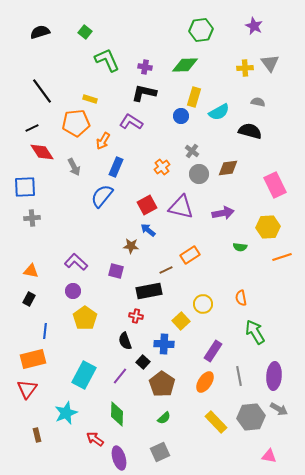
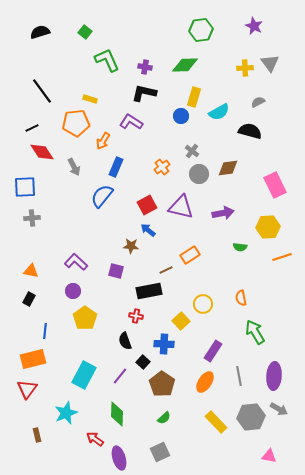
gray semicircle at (258, 102): rotated 40 degrees counterclockwise
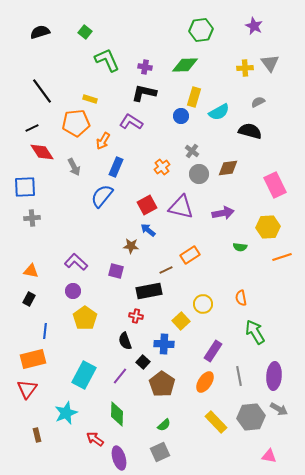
green semicircle at (164, 418): moved 7 px down
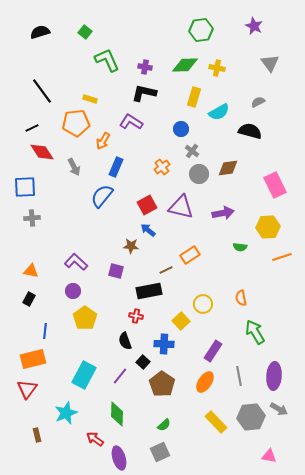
yellow cross at (245, 68): moved 28 px left; rotated 14 degrees clockwise
blue circle at (181, 116): moved 13 px down
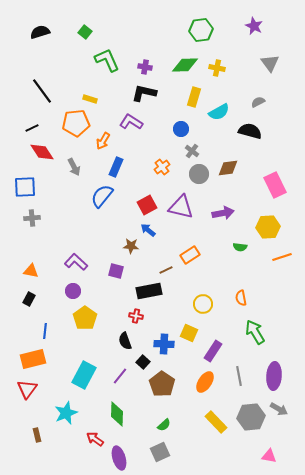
yellow square at (181, 321): moved 8 px right, 12 px down; rotated 24 degrees counterclockwise
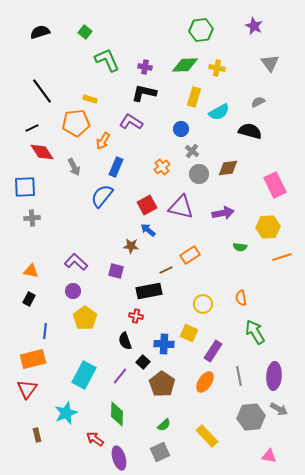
yellow rectangle at (216, 422): moved 9 px left, 14 px down
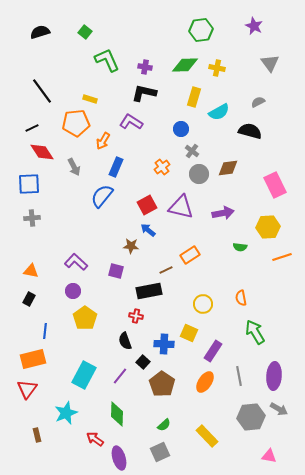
blue square at (25, 187): moved 4 px right, 3 px up
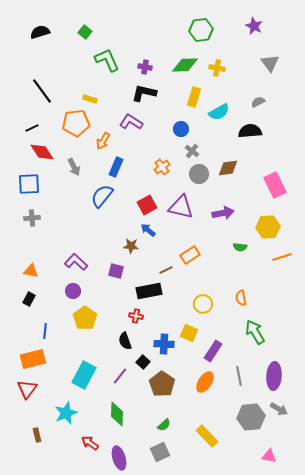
black semicircle at (250, 131): rotated 20 degrees counterclockwise
red arrow at (95, 439): moved 5 px left, 4 px down
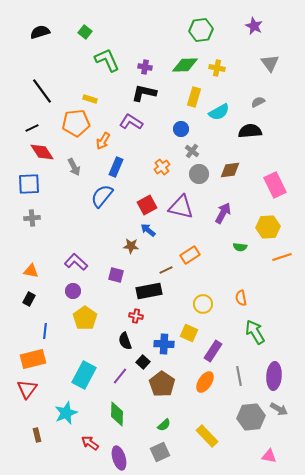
brown diamond at (228, 168): moved 2 px right, 2 px down
purple arrow at (223, 213): rotated 50 degrees counterclockwise
purple square at (116, 271): moved 4 px down
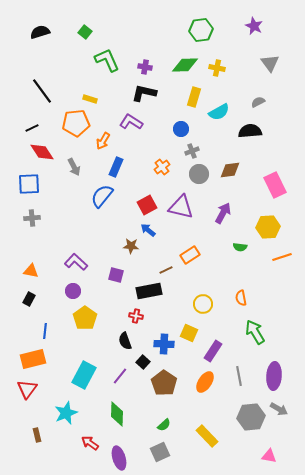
gray cross at (192, 151): rotated 32 degrees clockwise
brown pentagon at (162, 384): moved 2 px right, 1 px up
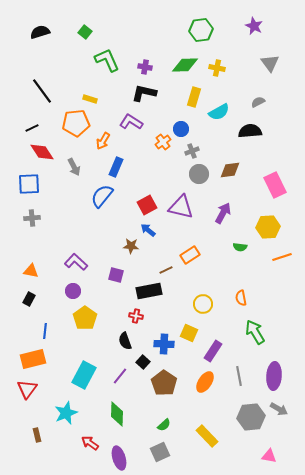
orange cross at (162, 167): moved 1 px right, 25 px up
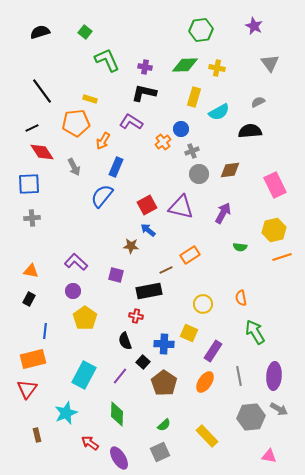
yellow hexagon at (268, 227): moved 6 px right, 3 px down; rotated 10 degrees counterclockwise
purple ellipse at (119, 458): rotated 15 degrees counterclockwise
